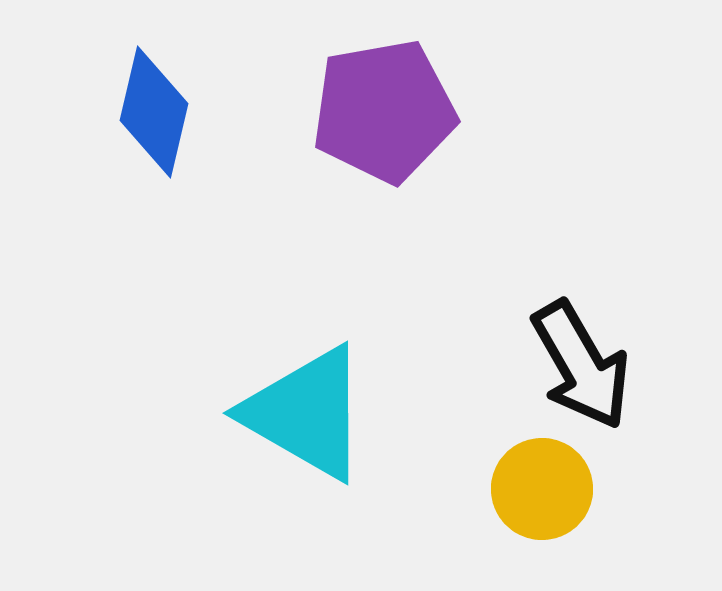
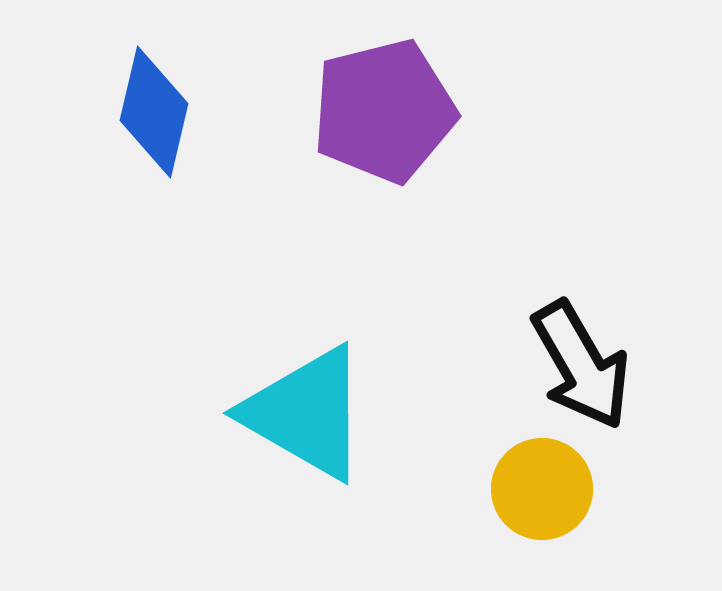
purple pentagon: rotated 4 degrees counterclockwise
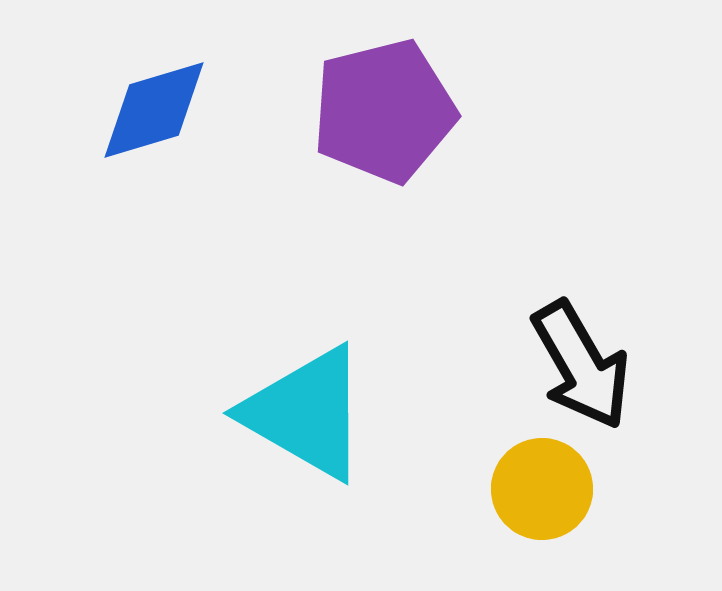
blue diamond: moved 2 px up; rotated 60 degrees clockwise
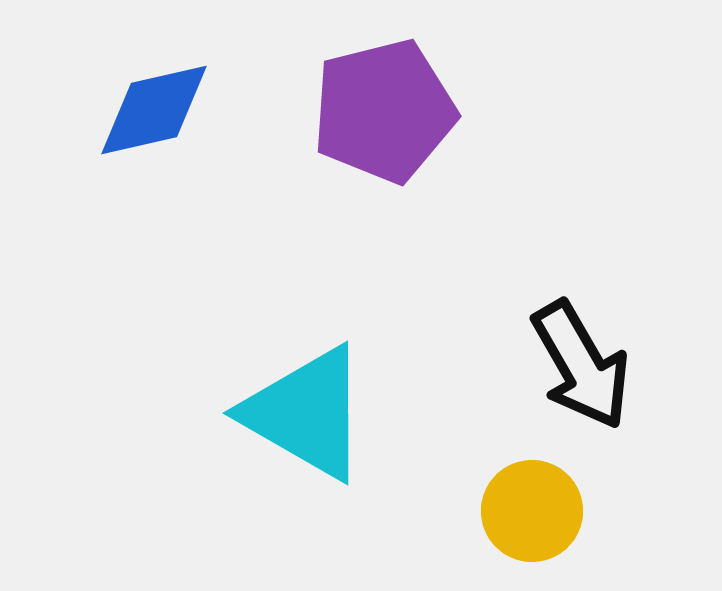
blue diamond: rotated 4 degrees clockwise
yellow circle: moved 10 px left, 22 px down
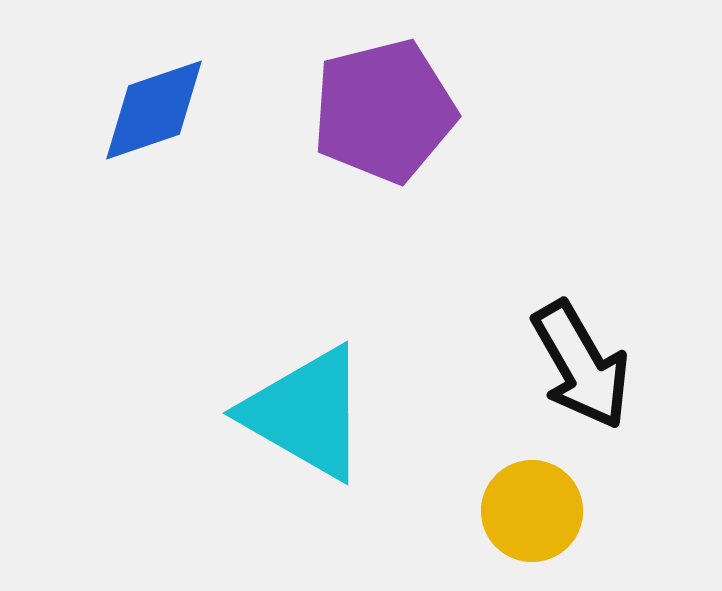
blue diamond: rotated 6 degrees counterclockwise
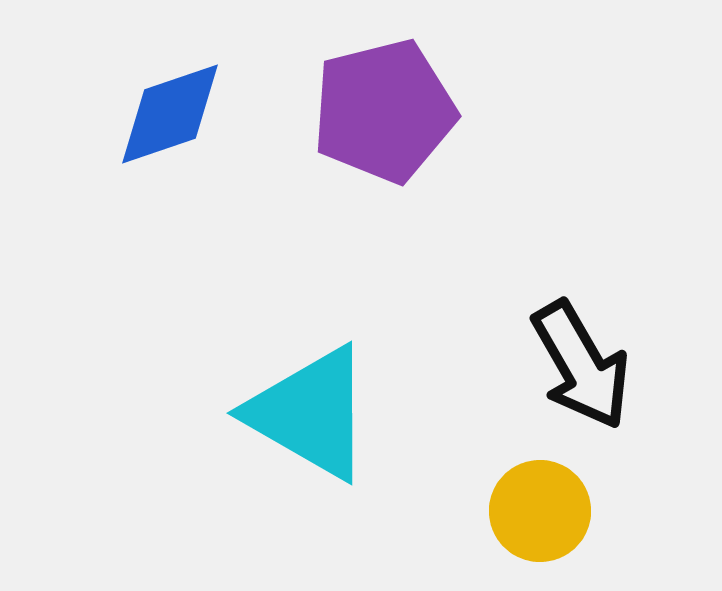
blue diamond: moved 16 px right, 4 px down
cyan triangle: moved 4 px right
yellow circle: moved 8 px right
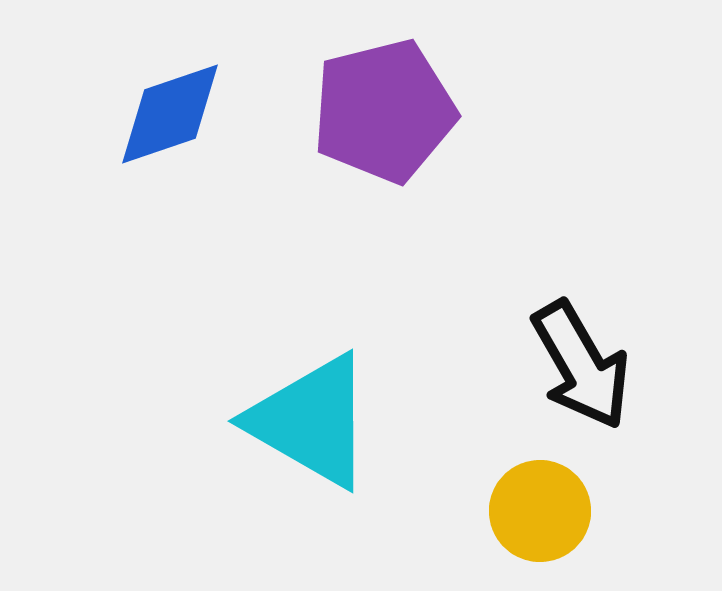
cyan triangle: moved 1 px right, 8 px down
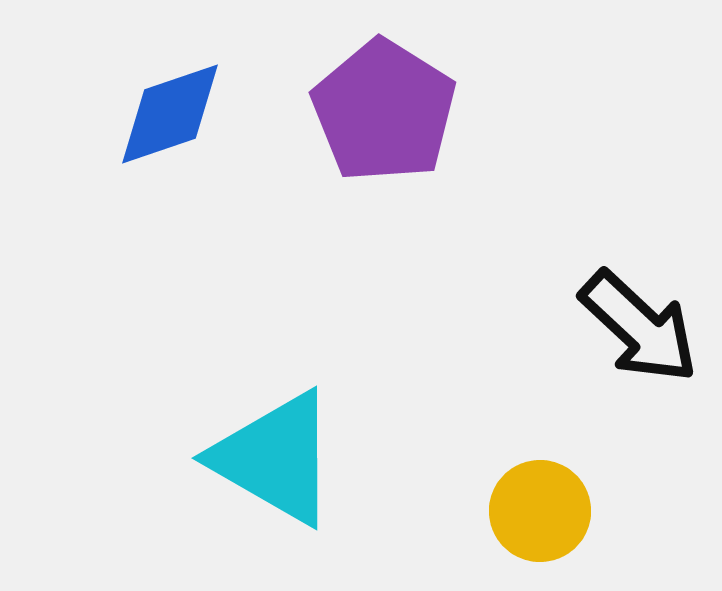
purple pentagon: rotated 26 degrees counterclockwise
black arrow: moved 58 px right, 38 px up; rotated 17 degrees counterclockwise
cyan triangle: moved 36 px left, 37 px down
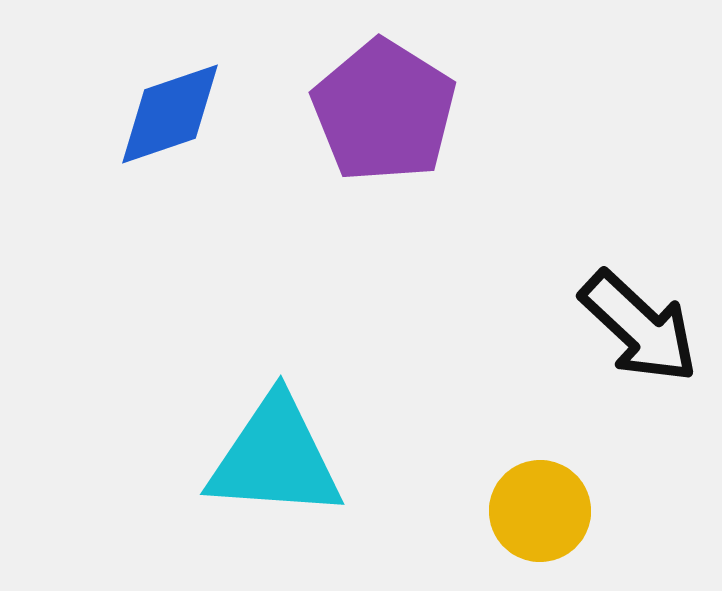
cyan triangle: rotated 26 degrees counterclockwise
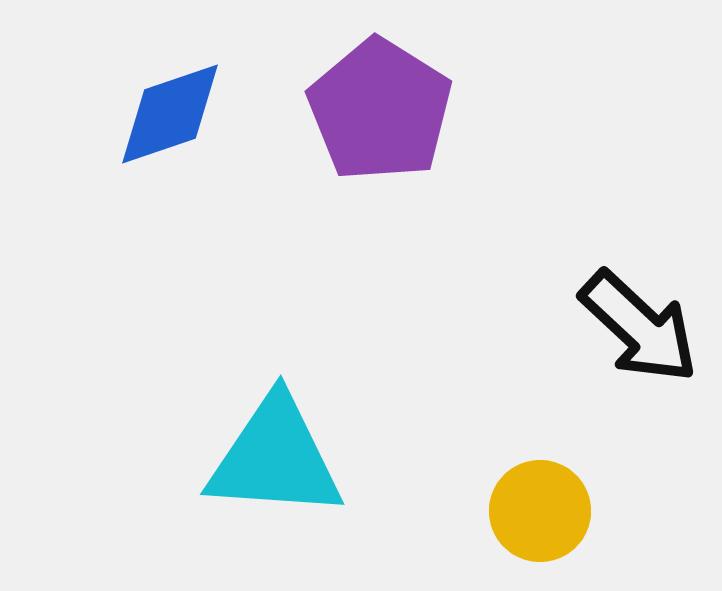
purple pentagon: moved 4 px left, 1 px up
